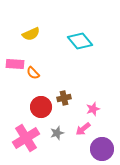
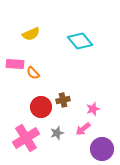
brown cross: moved 1 px left, 2 px down
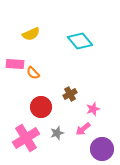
brown cross: moved 7 px right, 6 px up; rotated 16 degrees counterclockwise
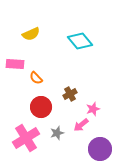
orange semicircle: moved 3 px right, 5 px down
pink arrow: moved 2 px left, 4 px up
purple circle: moved 2 px left
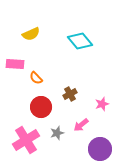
pink star: moved 9 px right, 5 px up
pink cross: moved 2 px down
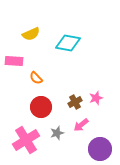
cyan diamond: moved 12 px left, 2 px down; rotated 40 degrees counterclockwise
pink rectangle: moved 1 px left, 3 px up
brown cross: moved 5 px right, 8 px down
pink star: moved 6 px left, 6 px up
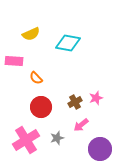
gray star: moved 5 px down
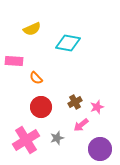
yellow semicircle: moved 1 px right, 5 px up
pink star: moved 1 px right, 9 px down
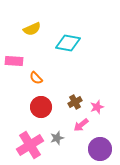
pink cross: moved 4 px right, 5 px down
